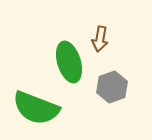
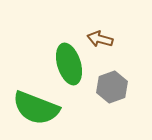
brown arrow: rotated 95 degrees clockwise
green ellipse: moved 2 px down
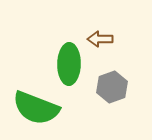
brown arrow: rotated 15 degrees counterclockwise
green ellipse: rotated 18 degrees clockwise
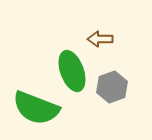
green ellipse: moved 3 px right, 7 px down; rotated 21 degrees counterclockwise
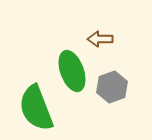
green semicircle: rotated 48 degrees clockwise
